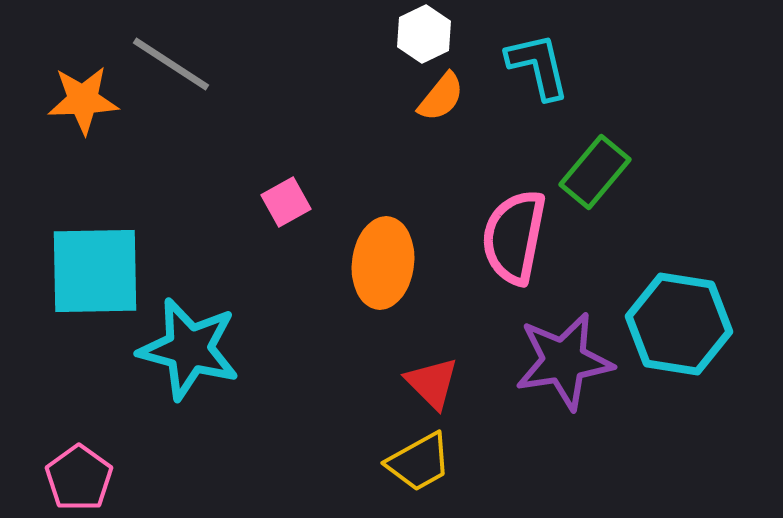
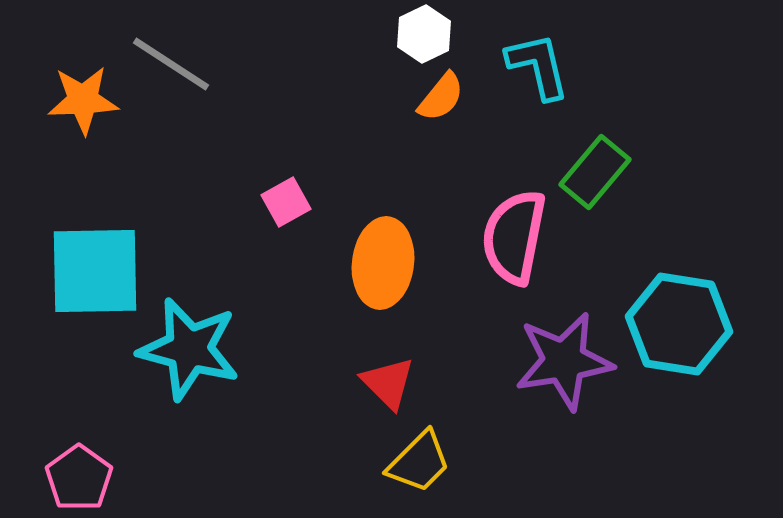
red triangle: moved 44 px left
yellow trapezoid: rotated 16 degrees counterclockwise
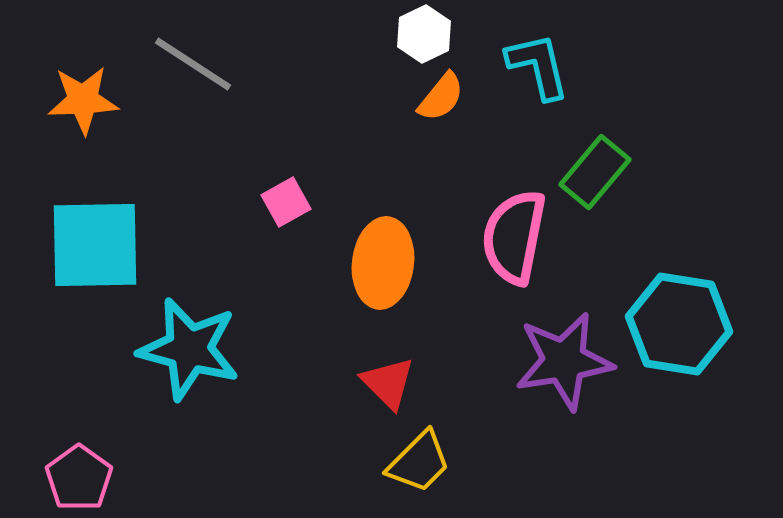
gray line: moved 22 px right
cyan square: moved 26 px up
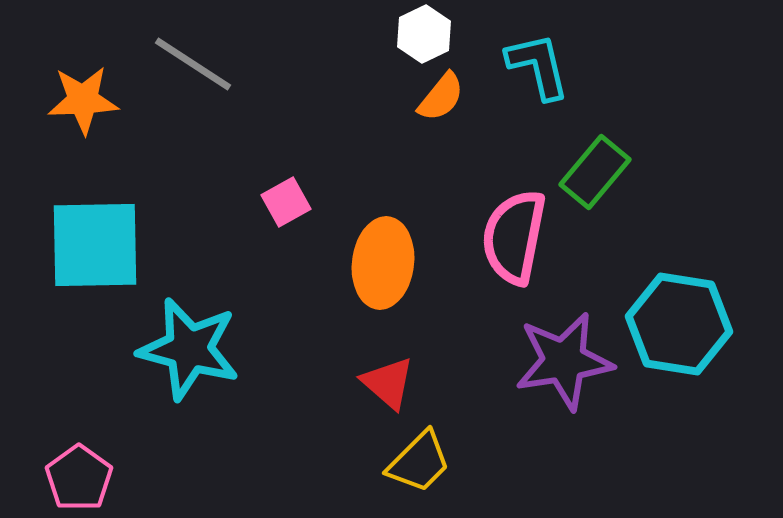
red triangle: rotated 4 degrees counterclockwise
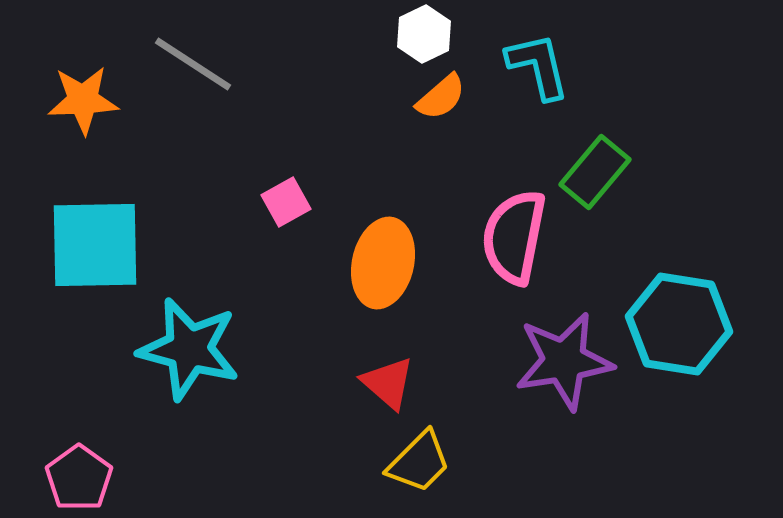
orange semicircle: rotated 10 degrees clockwise
orange ellipse: rotated 6 degrees clockwise
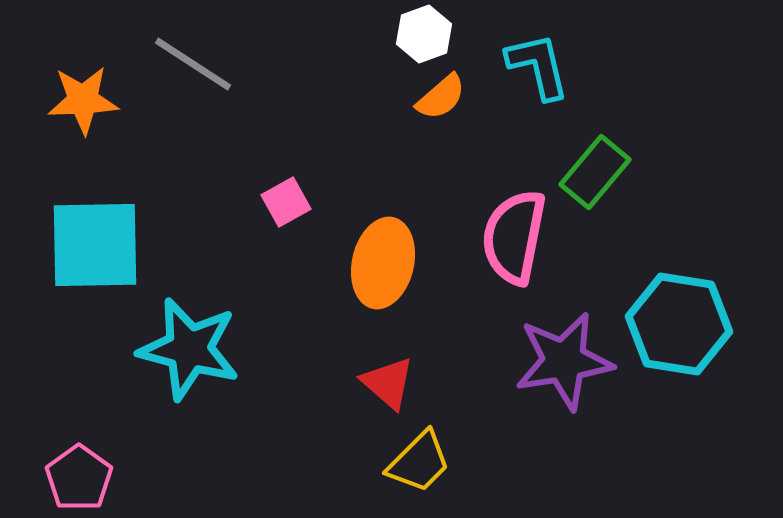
white hexagon: rotated 6 degrees clockwise
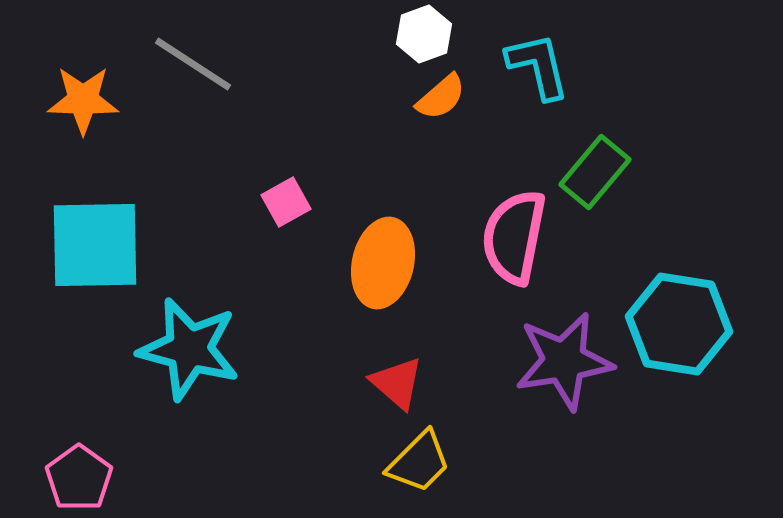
orange star: rotated 4 degrees clockwise
red triangle: moved 9 px right
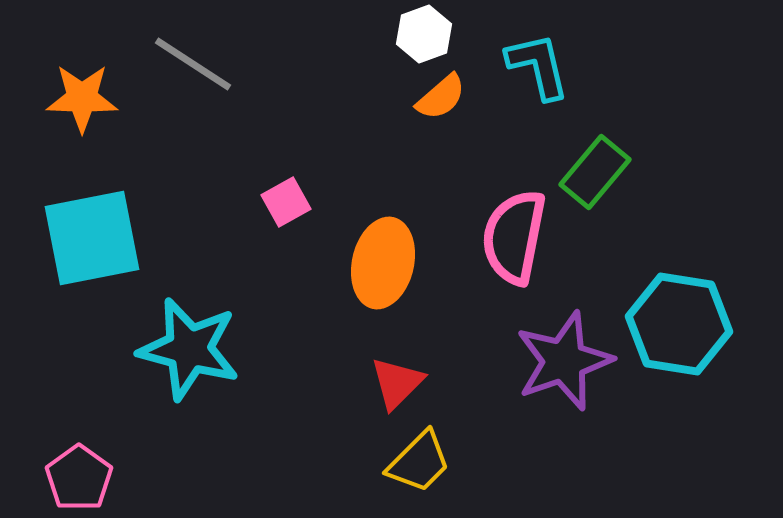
orange star: moved 1 px left, 2 px up
cyan square: moved 3 px left, 7 px up; rotated 10 degrees counterclockwise
purple star: rotated 10 degrees counterclockwise
red triangle: rotated 34 degrees clockwise
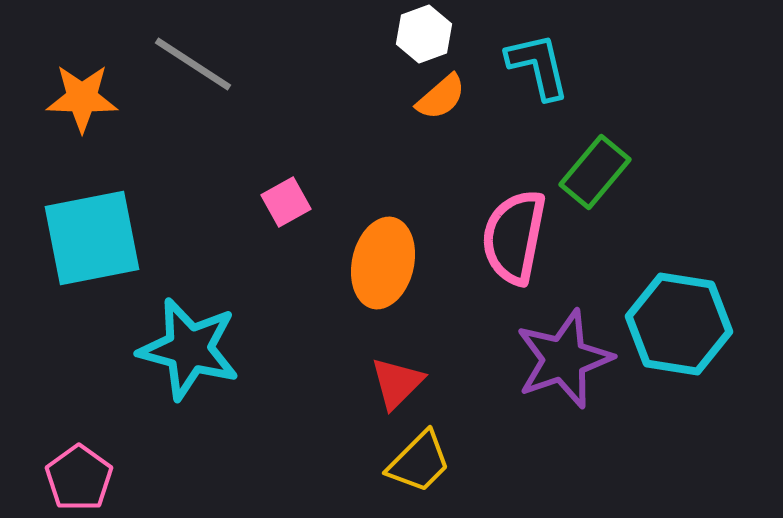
purple star: moved 2 px up
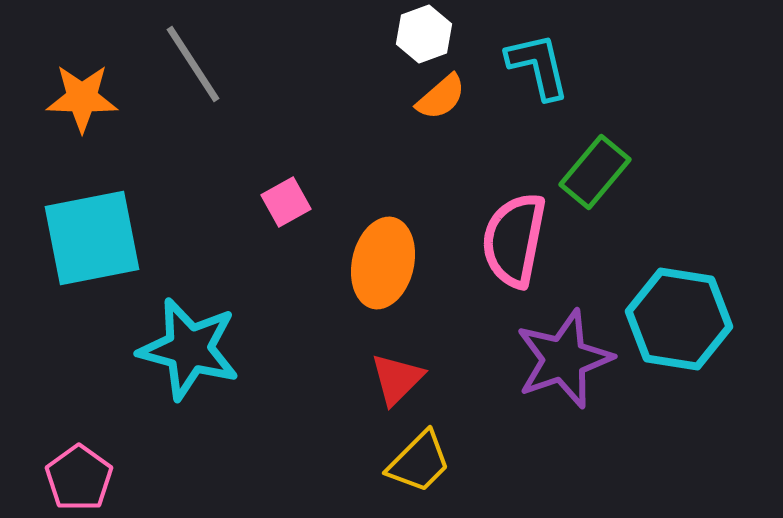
gray line: rotated 24 degrees clockwise
pink semicircle: moved 3 px down
cyan hexagon: moved 5 px up
red triangle: moved 4 px up
